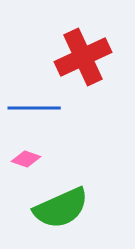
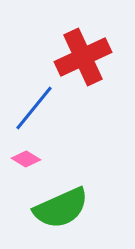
blue line: rotated 51 degrees counterclockwise
pink diamond: rotated 12 degrees clockwise
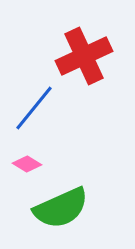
red cross: moved 1 px right, 1 px up
pink diamond: moved 1 px right, 5 px down
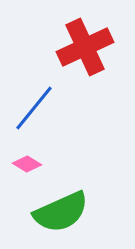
red cross: moved 1 px right, 9 px up
green semicircle: moved 4 px down
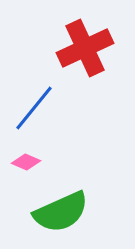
red cross: moved 1 px down
pink diamond: moved 1 px left, 2 px up; rotated 8 degrees counterclockwise
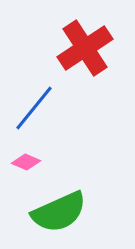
red cross: rotated 8 degrees counterclockwise
green semicircle: moved 2 px left
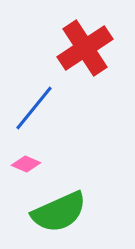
pink diamond: moved 2 px down
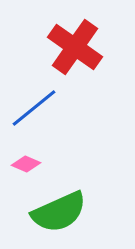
red cross: moved 10 px left, 1 px up; rotated 22 degrees counterclockwise
blue line: rotated 12 degrees clockwise
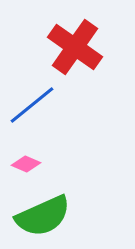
blue line: moved 2 px left, 3 px up
green semicircle: moved 16 px left, 4 px down
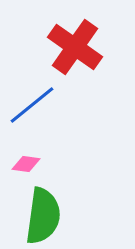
pink diamond: rotated 16 degrees counterclockwise
green semicircle: rotated 58 degrees counterclockwise
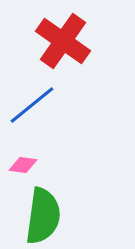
red cross: moved 12 px left, 6 px up
pink diamond: moved 3 px left, 1 px down
